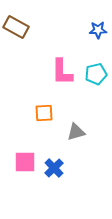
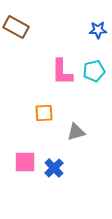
cyan pentagon: moved 2 px left, 3 px up
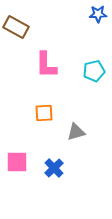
blue star: moved 16 px up
pink L-shape: moved 16 px left, 7 px up
pink square: moved 8 px left
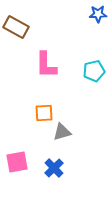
gray triangle: moved 14 px left
pink square: rotated 10 degrees counterclockwise
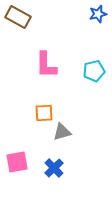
blue star: rotated 12 degrees counterclockwise
brown rectangle: moved 2 px right, 10 px up
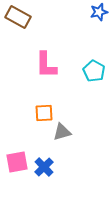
blue star: moved 1 px right, 2 px up
cyan pentagon: rotated 30 degrees counterclockwise
blue cross: moved 10 px left, 1 px up
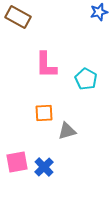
cyan pentagon: moved 8 px left, 8 px down
gray triangle: moved 5 px right, 1 px up
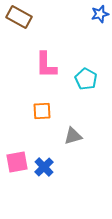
blue star: moved 1 px right, 2 px down
brown rectangle: moved 1 px right
orange square: moved 2 px left, 2 px up
gray triangle: moved 6 px right, 5 px down
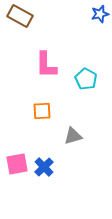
brown rectangle: moved 1 px right, 1 px up
pink square: moved 2 px down
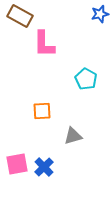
pink L-shape: moved 2 px left, 21 px up
